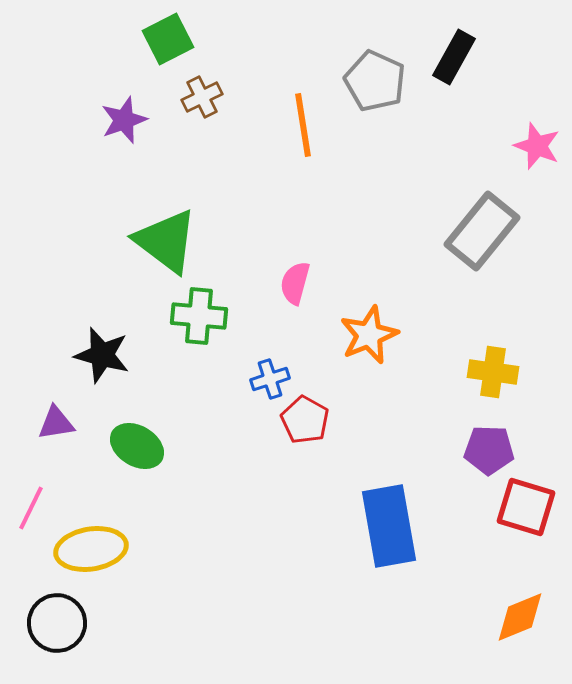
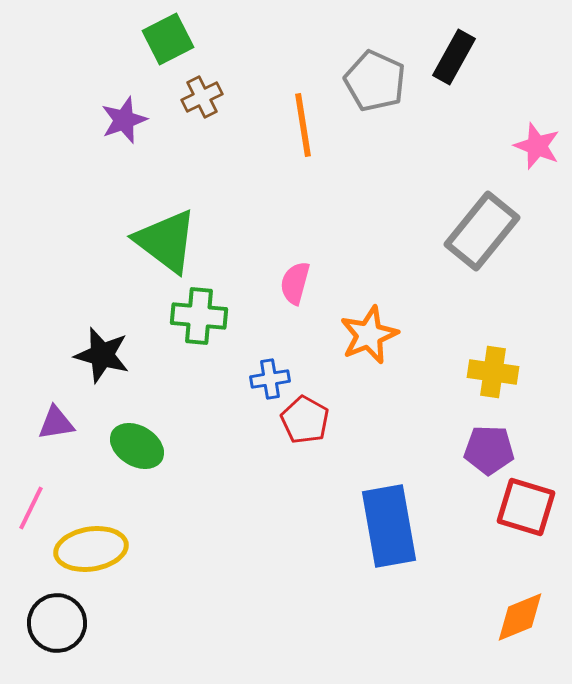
blue cross: rotated 9 degrees clockwise
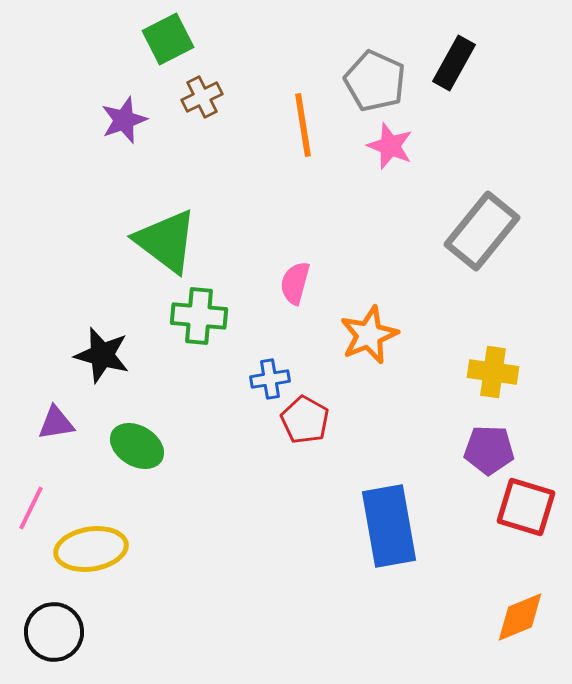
black rectangle: moved 6 px down
pink star: moved 147 px left
black circle: moved 3 px left, 9 px down
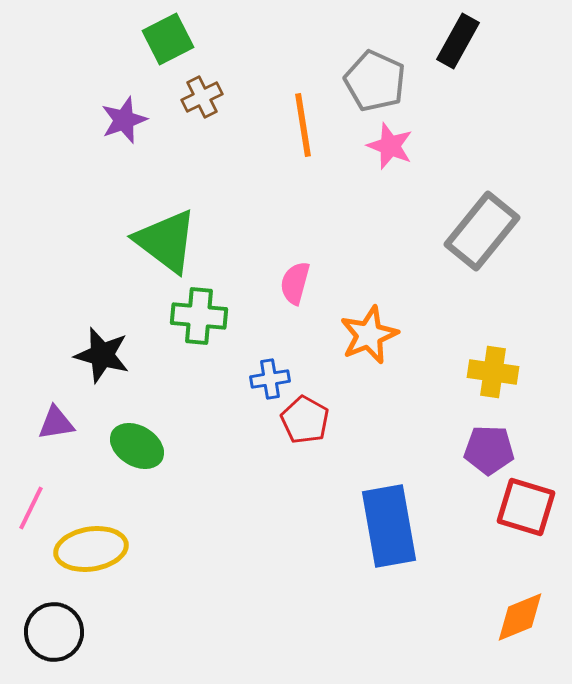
black rectangle: moved 4 px right, 22 px up
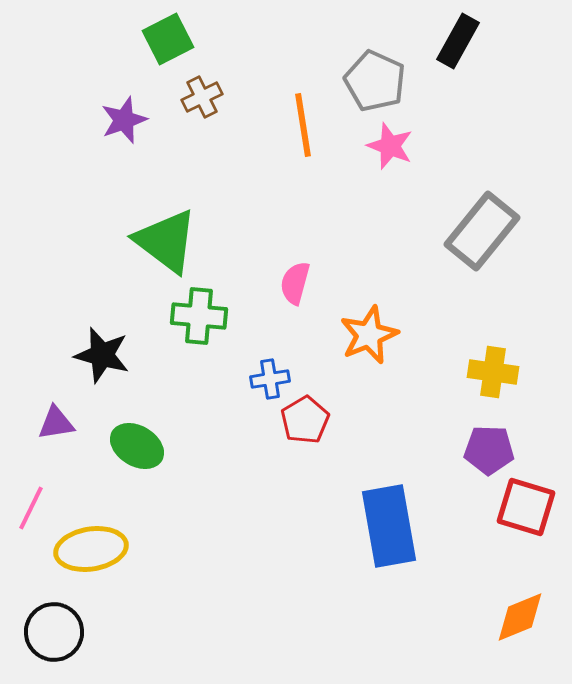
red pentagon: rotated 12 degrees clockwise
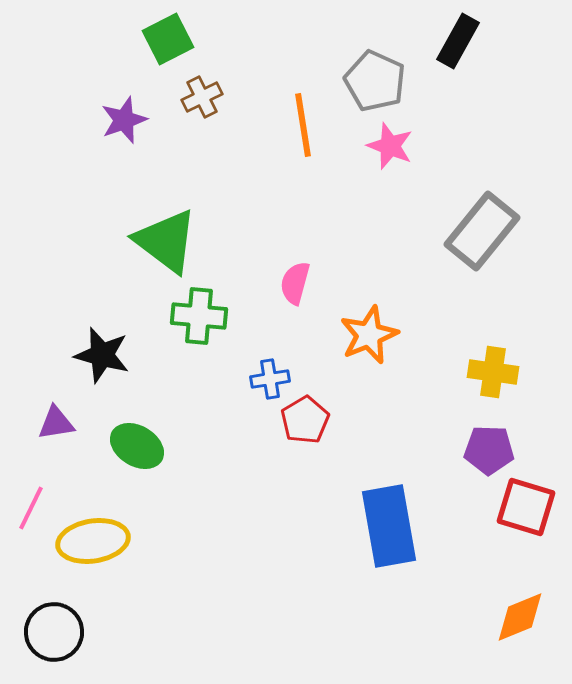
yellow ellipse: moved 2 px right, 8 px up
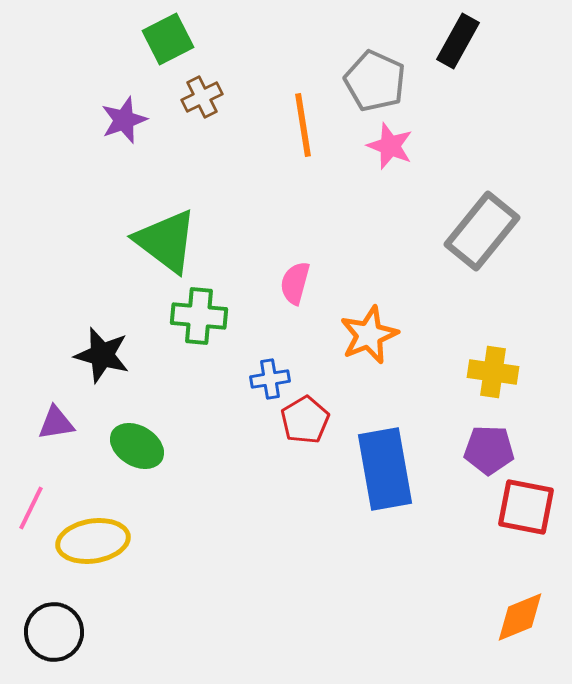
red square: rotated 6 degrees counterclockwise
blue rectangle: moved 4 px left, 57 px up
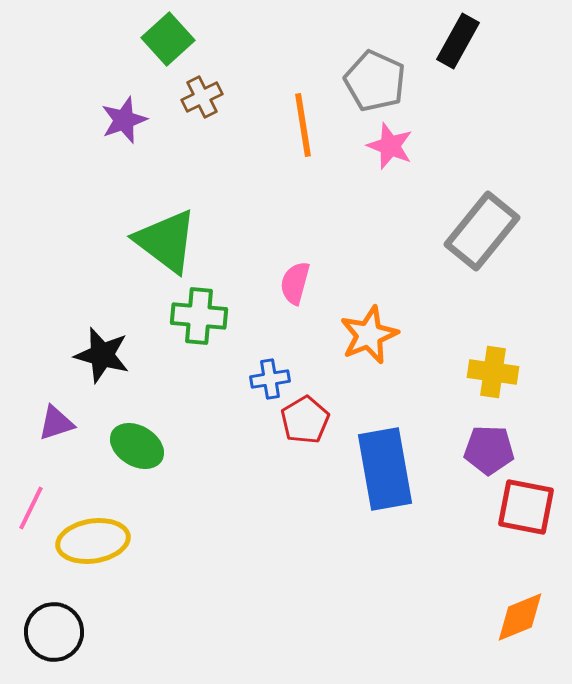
green square: rotated 15 degrees counterclockwise
purple triangle: rotated 9 degrees counterclockwise
